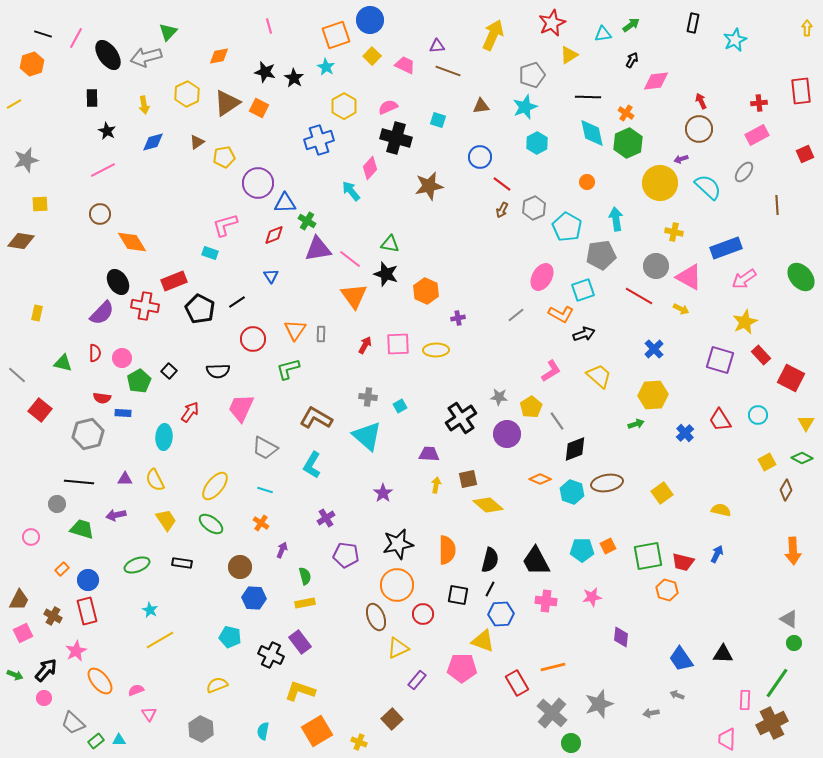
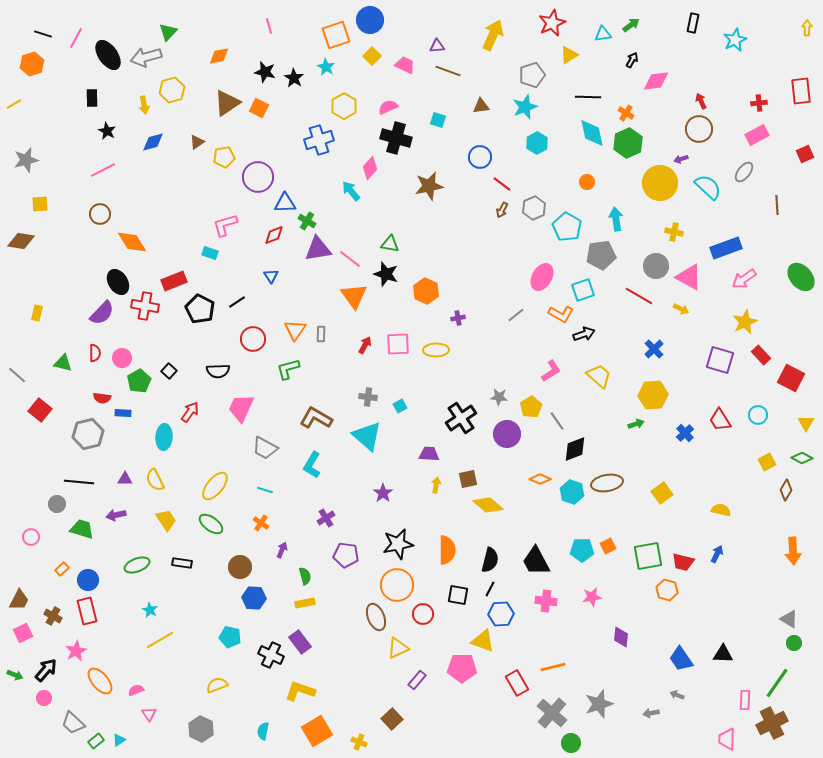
yellow hexagon at (187, 94): moved 15 px left, 4 px up; rotated 10 degrees clockwise
purple circle at (258, 183): moved 6 px up
cyan triangle at (119, 740): rotated 32 degrees counterclockwise
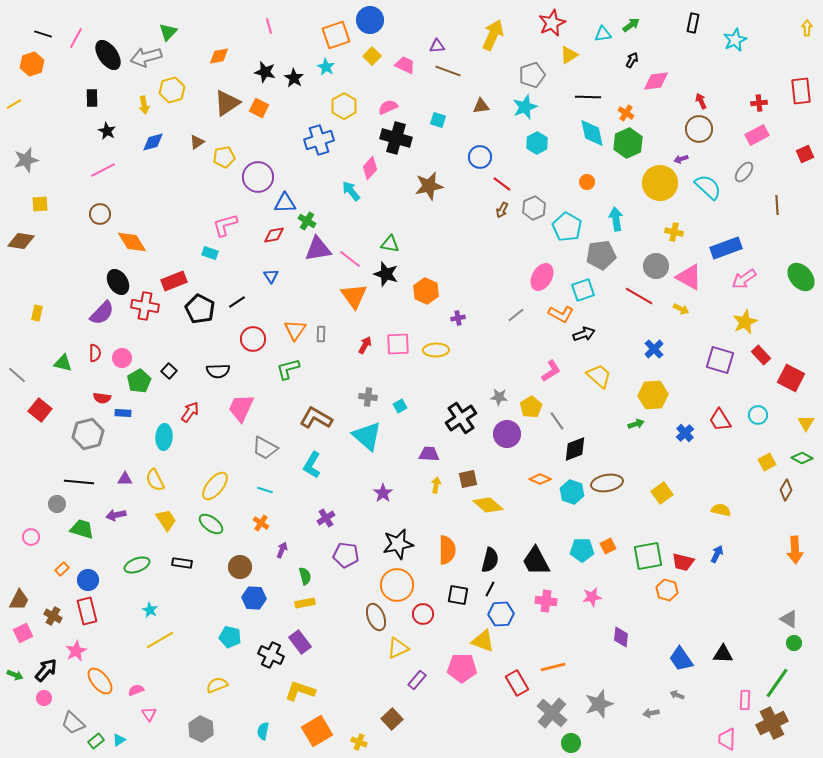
red diamond at (274, 235): rotated 10 degrees clockwise
orange arrow at (793, 551): moved 2 px right, 1 px up
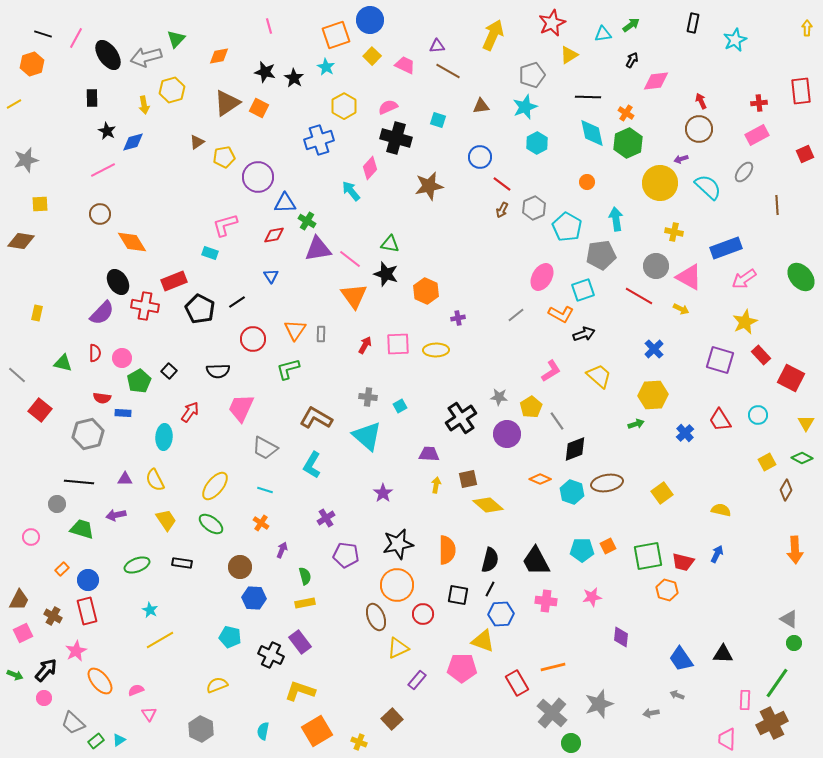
green triangle at (168, 32): moved 8 px right, 7 px down
brown line at (448, 71): rotated 10 degrees clockwise
blue diamond at (153, 142): moved 20 px left
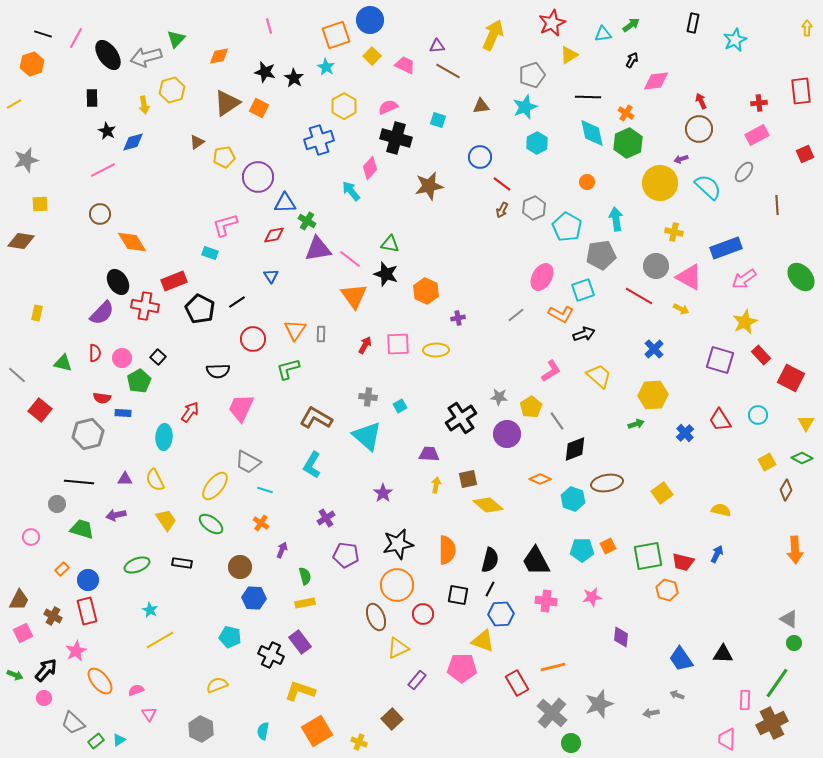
black square at (169, 371): moved 11 px left, 14 px up
gray trapezoid at (265, 448): moved 17 px left, 14 px down
cyan hexagon at (572, 492): moved 1 px right, 7 px down
